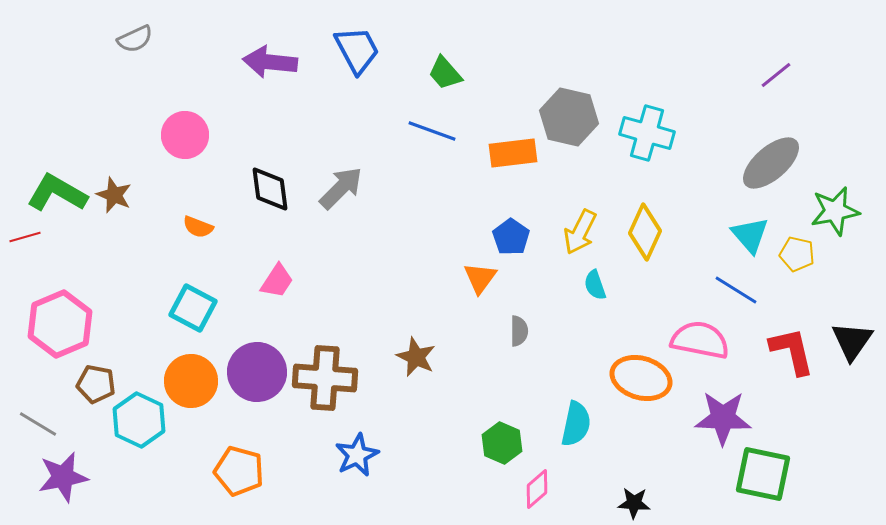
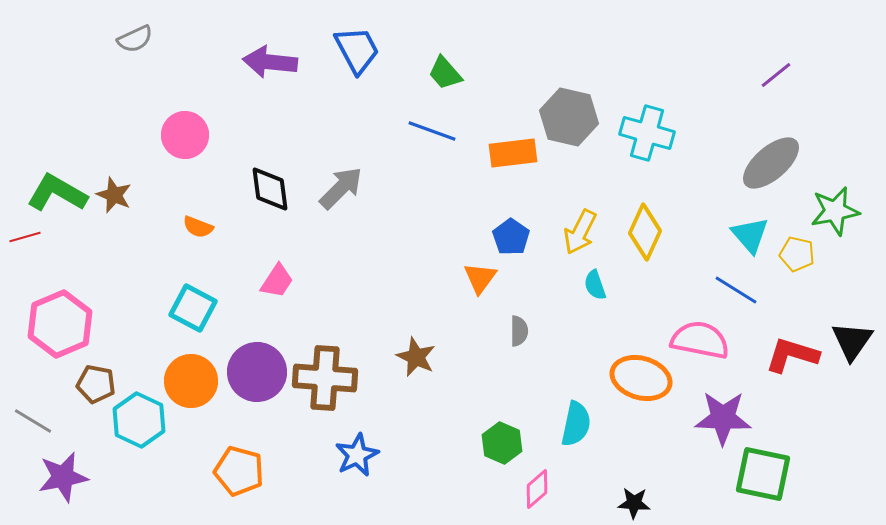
red L-shape at (792, 351): moved 4 px down; rotated 60 degrees counterclockwise
gray line at (38, 424): moved 5 px left, 3 px up
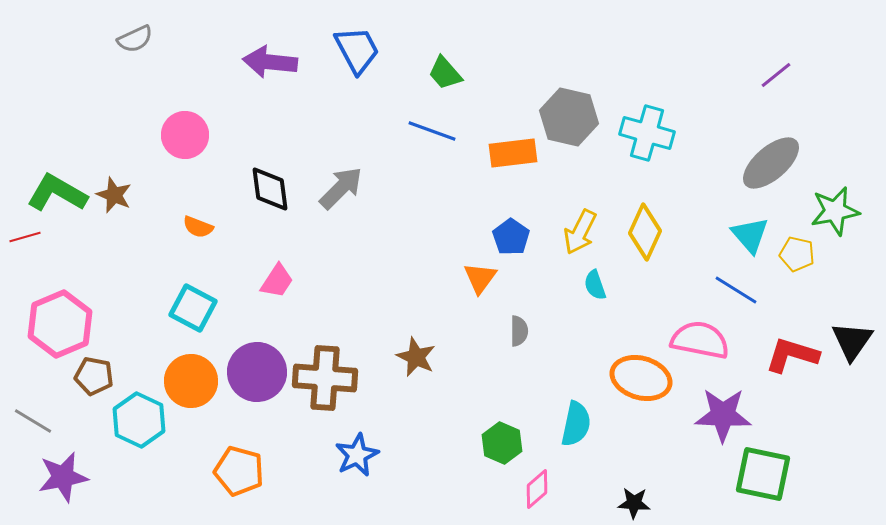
brown pentagon at (96, 384): moved 2 px left, 8 px up
purple star at (723, 418): moved 3 px up
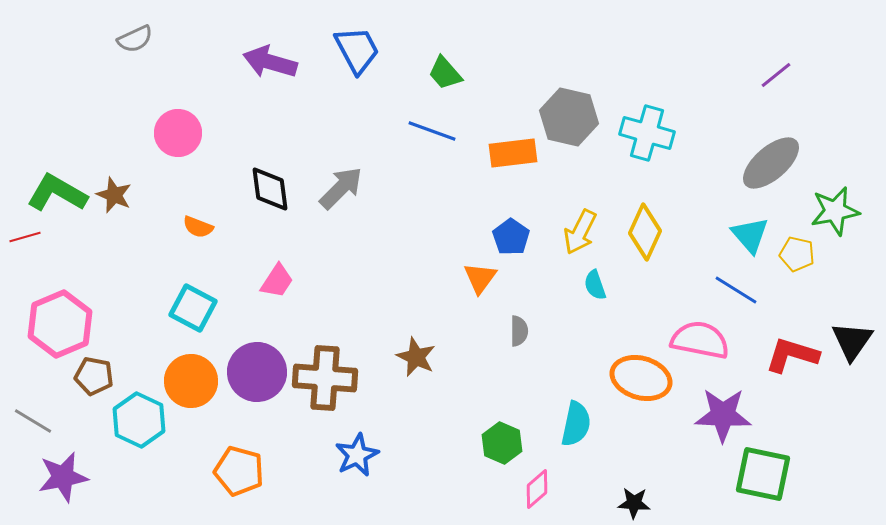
purple arrow at (270, 62): rotated 10 degrees clockwise
pink circle at (185, 135): moved 7 px left, 2 px up
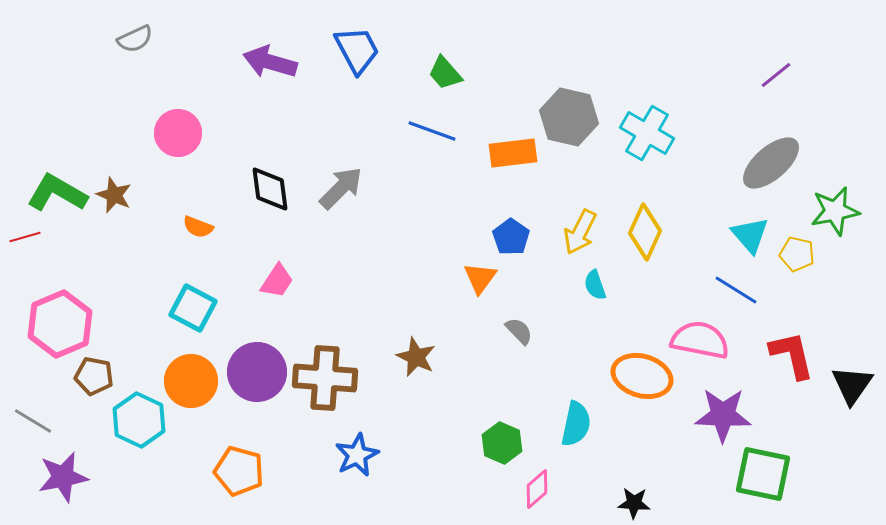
cyan cross at (647, 133): rotated 14 degrees clockwise
gray semicircle at (519, 331): rotated 44 degrees counterclockwise
black triangle at (852, 341): moved 44 px down
red L-shape at (792, 355): rotated 60 degrees clockwise
orange ellipse at (641, 378): moved 1 px right, 2 px up
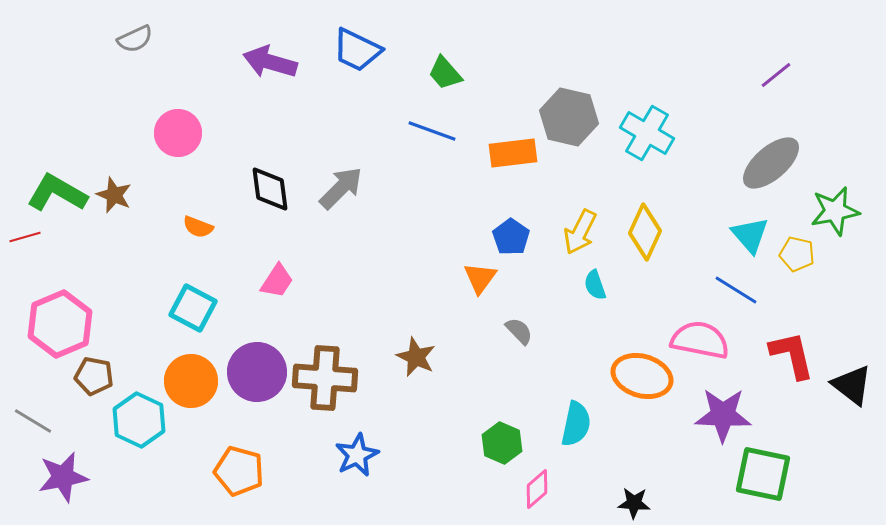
blue trapezoid at (357, 50): rotated 144 degrees clockwise
black triangle at (852, 385): rotated 27 degrees counterclockwise
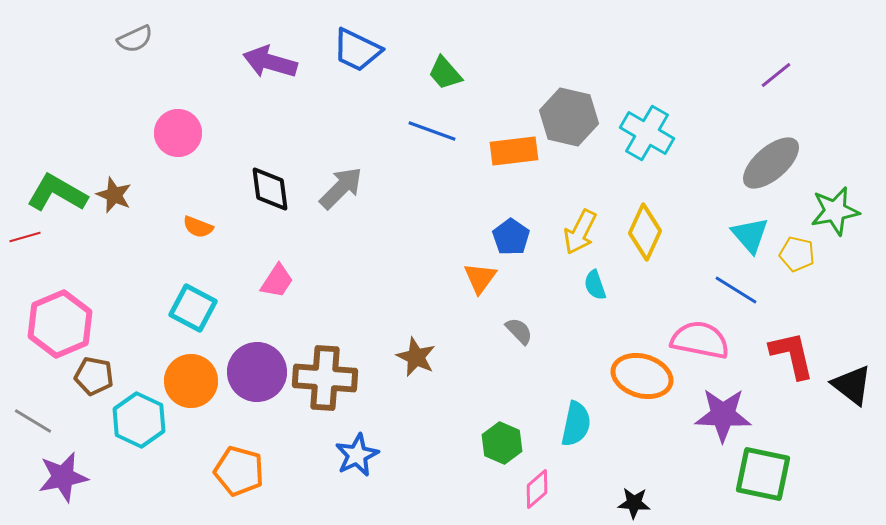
orange rectangle at (513, 153): moved 1 px right, 2 px up
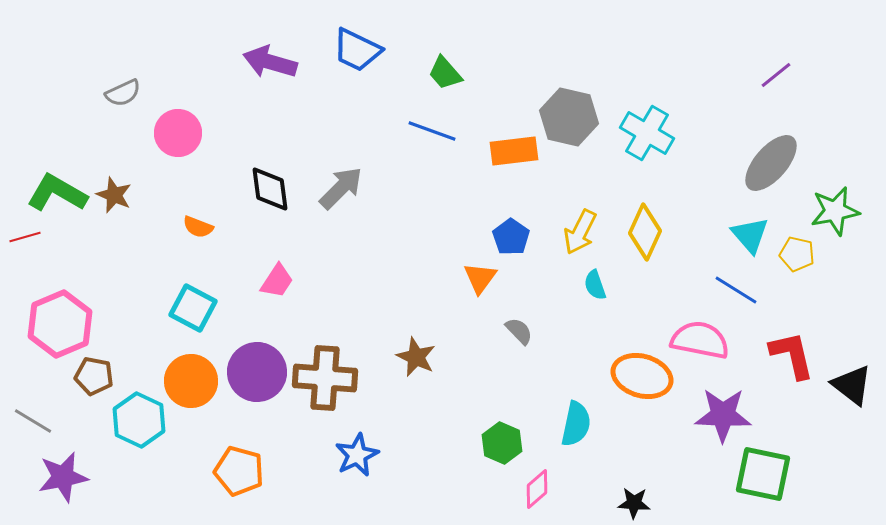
gray semicircle at (135, 39): moved 12 px left, 54 px down
gray ellipse at (771, 163): rotated 8 degrees counterclockwise
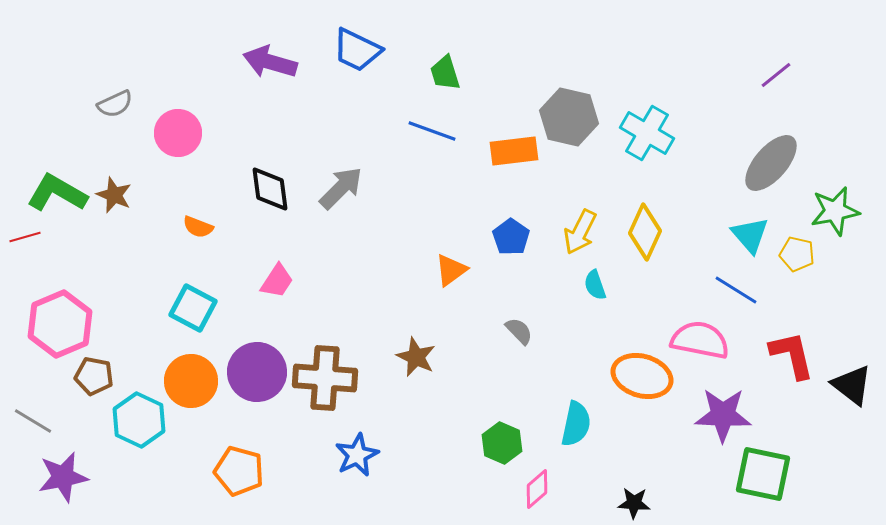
green trapezoid at (445, 73): rotated 24 degrees clockwise
gray semicircle at (123, 93): moved 8 px left, 11 px down
orange triangle at (480, 278): moved 29 px left, 8 px up; rotated 18 degrees clockwise
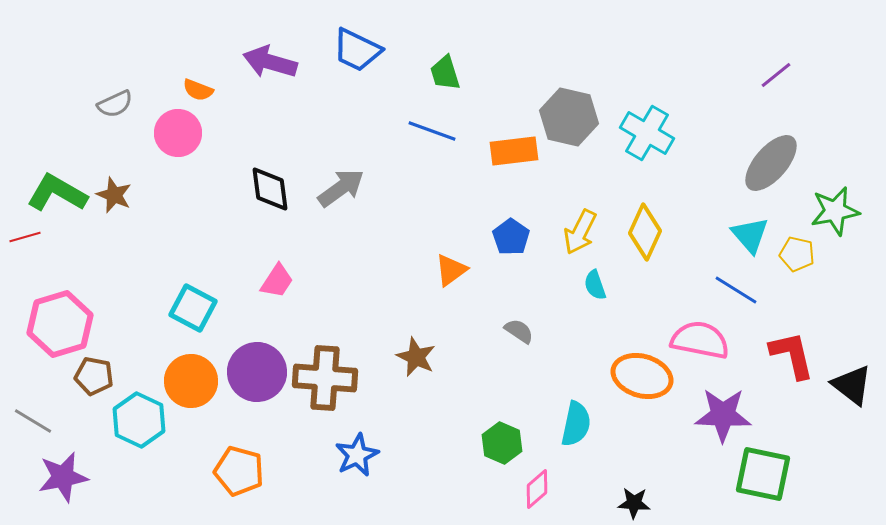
gray arrow at (341, 188): rotated 9 degrees clockwise
orange semicircle at (198, 227): moved 137 px up
pink hexagon at (60, 324): rotated 6 degrees clockwise
gray semicircle at (519, 331): rotated 12 degrees counterclockwise
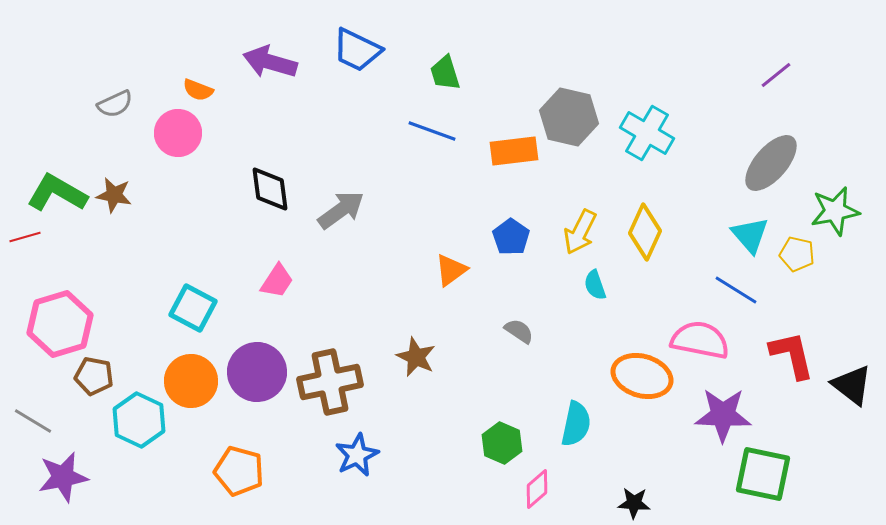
gray arrow at (341, 188): moved 22 px down
brown star at (114, 195): rotated 12 degrees counterclockwise
brown cross at (325, 378): moved 5 px right, 4 px down; rotated 16 degrees counterclockwise
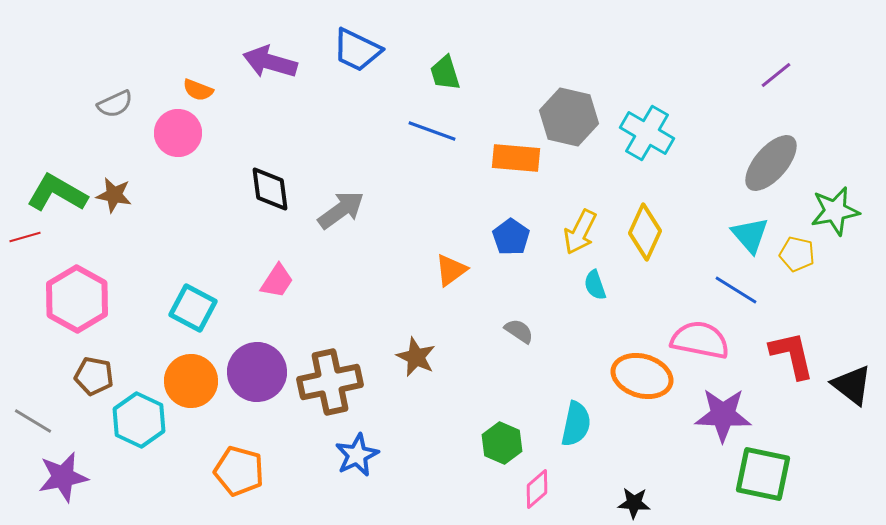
orange rectangle at (514, 151): moved 2 px right, 7 px down; rotated 12 degrees clockwise
pink hexagon at (60, 324): moved 17 px right, 25 px up; rotated 14 degrees counterclockwise
